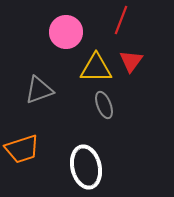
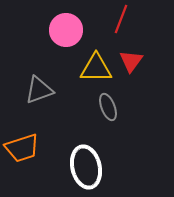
red line: moved 1 px up
pink circle: moved 2 px up
gray ellipse: moved 4 px right, 2 px down
orange trapezoid: moved 1 px up
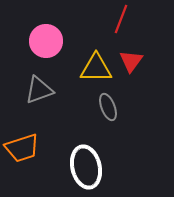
pink circle: moved 20 px left, 11 px down
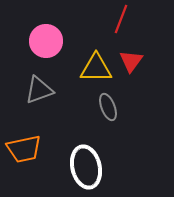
orange trapezoid: moved 2 px right, 1 px down; rotated 6 degrees clockwise
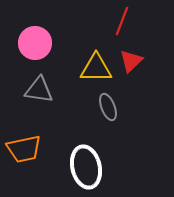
red line: moved 1 px right, 2 px down
pink circle: moved 11 px left, 2 px down
red triangle: rotated 10 degrees clockwise
gray triangle: rotated 28 degrees clockwise
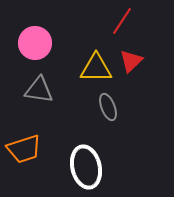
red line: rotated 12 degrees clockwise
orange trapezoid: rotated 6 degrees counterclockwise
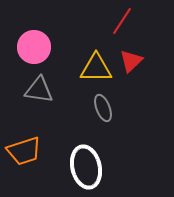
pink circle: moved 1 px left, 4 px down
gray ellipse: moved 5 px left, 1 px down
orange trapezoid: moved 2 px down
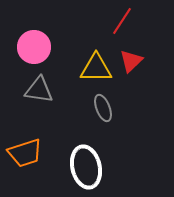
orange trapezoid: moved 1 px right, 2 px down
